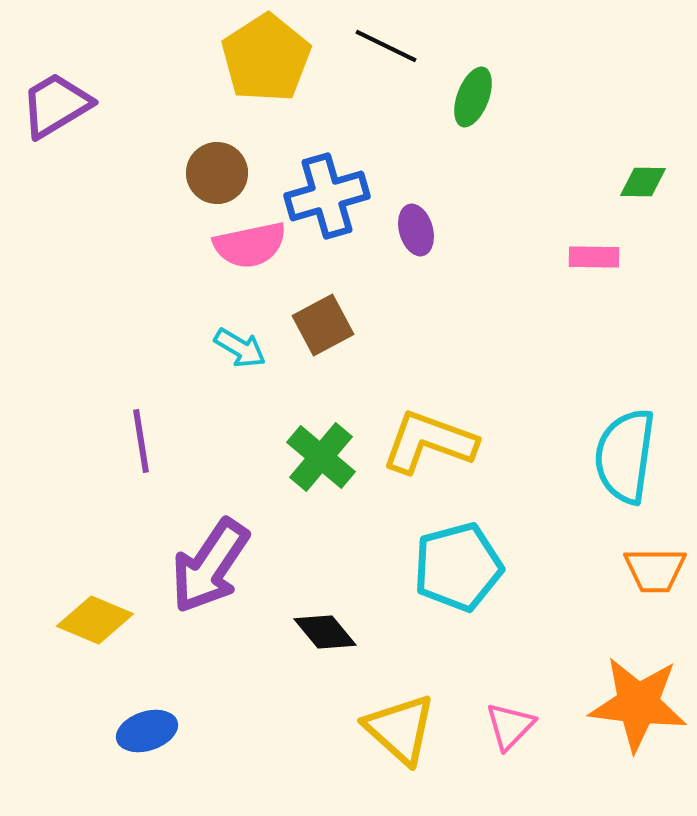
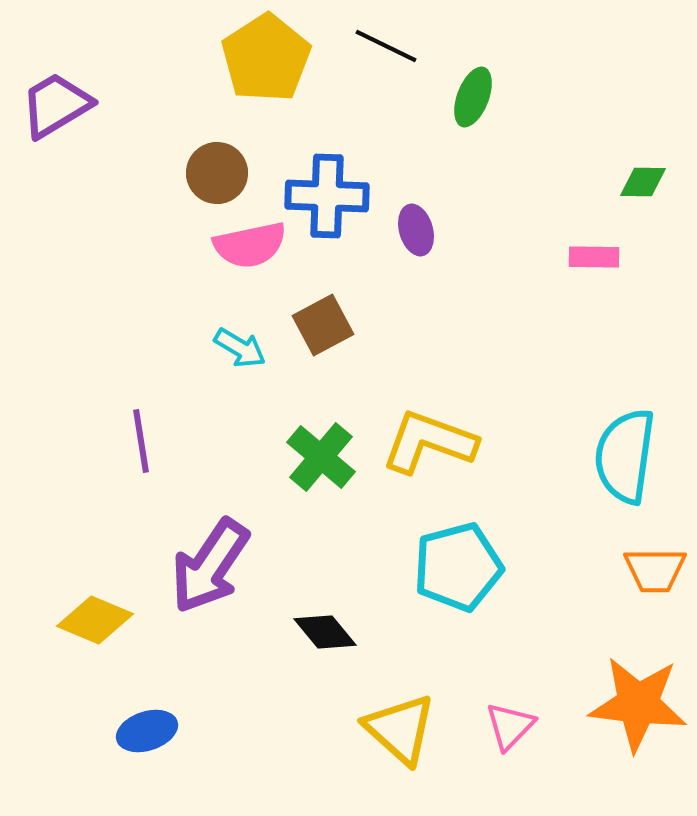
blue cross: rotated 18 degrees clockwise
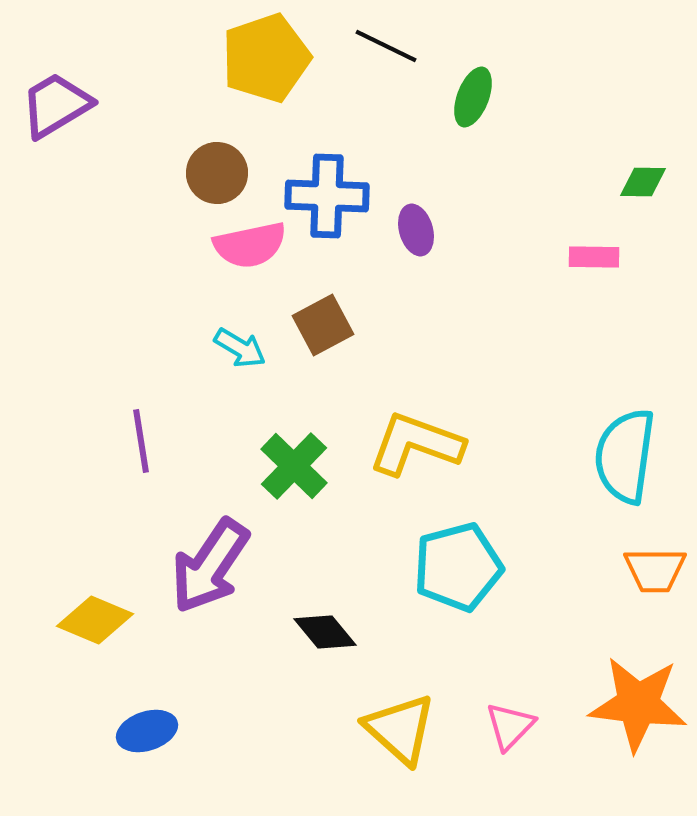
yellow pentagon: rotated 14 degrees clockwise
yellow L-shape: moved 13 px left, 2 px down
green cross: moved 27 px left, 9 px down; rotated 4 degrees clockwise
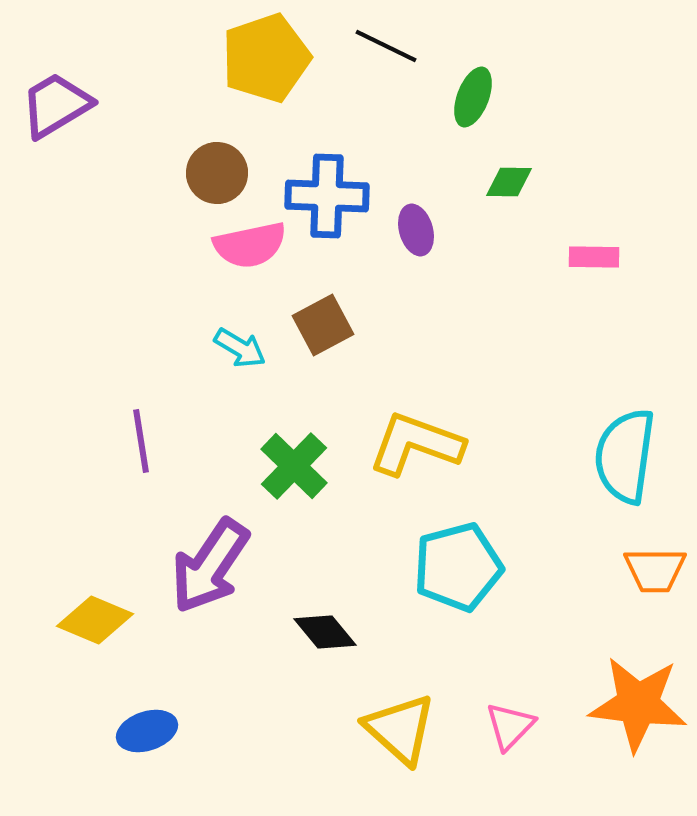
green diamond: moved 134 px left
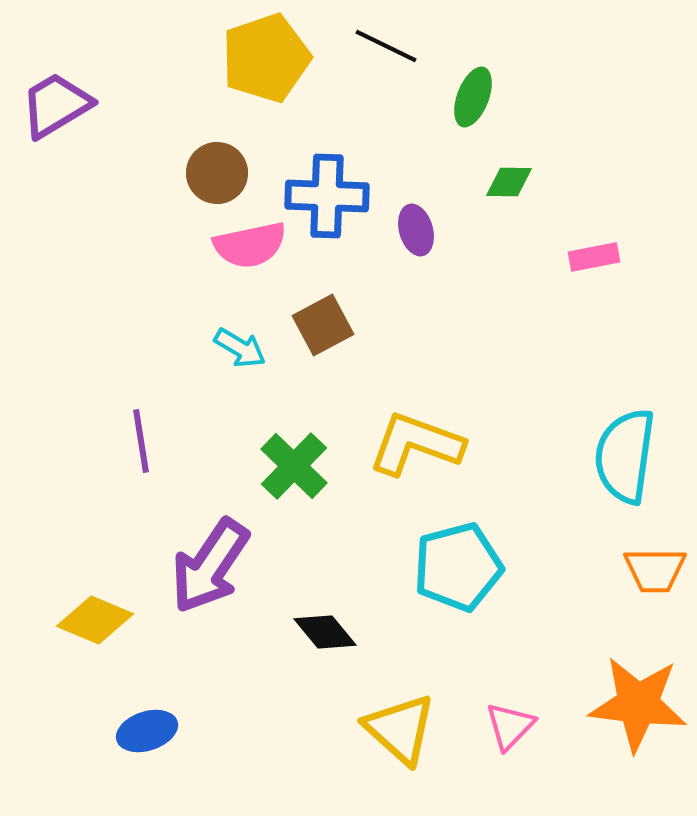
pink rectangle: rotated 12 degrees counterclockwise
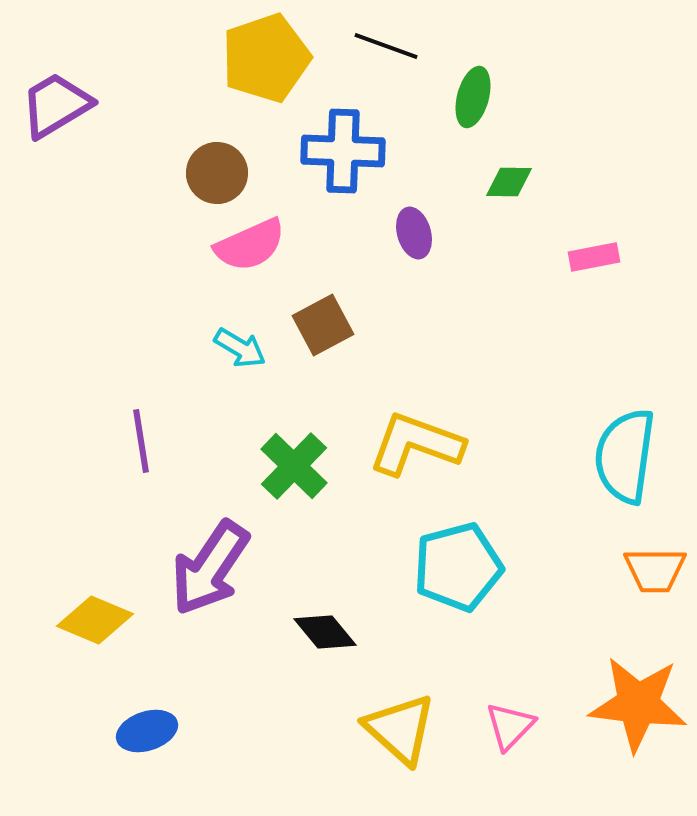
black line: rotated 6 degrees counterclockwise
green ellipse: rotated 6 degrees counterclockwise
blue cross: moved 16 px right, 45 px up
purple ellipse: moved 2 px left, 3 px down
pink semicircle: rotated 12 degrees counterclockwise
purple arrow: moved 2 px down
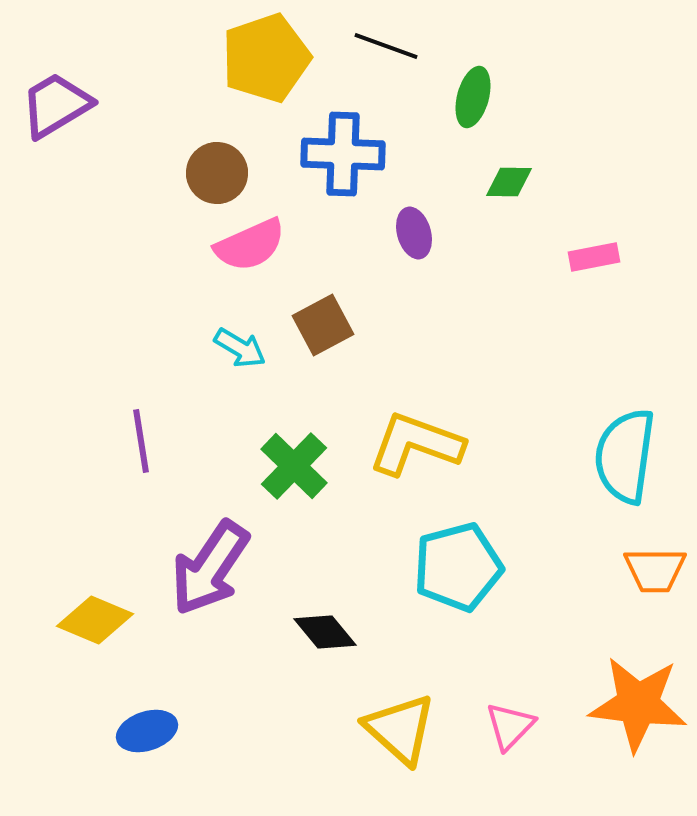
blue cross: moved 3 px down
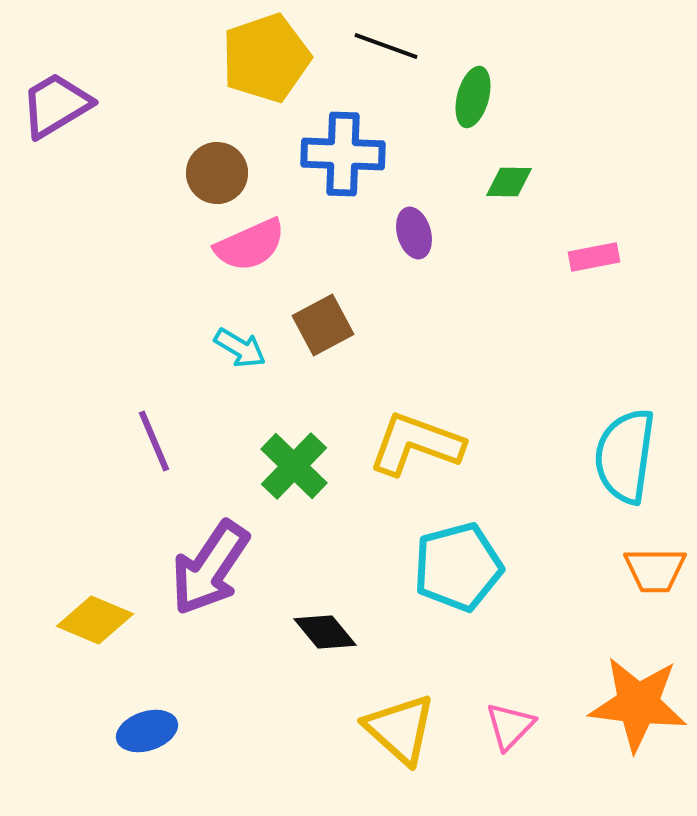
purple line: moved 13 px right; rotated 14 degrees counterclockwise
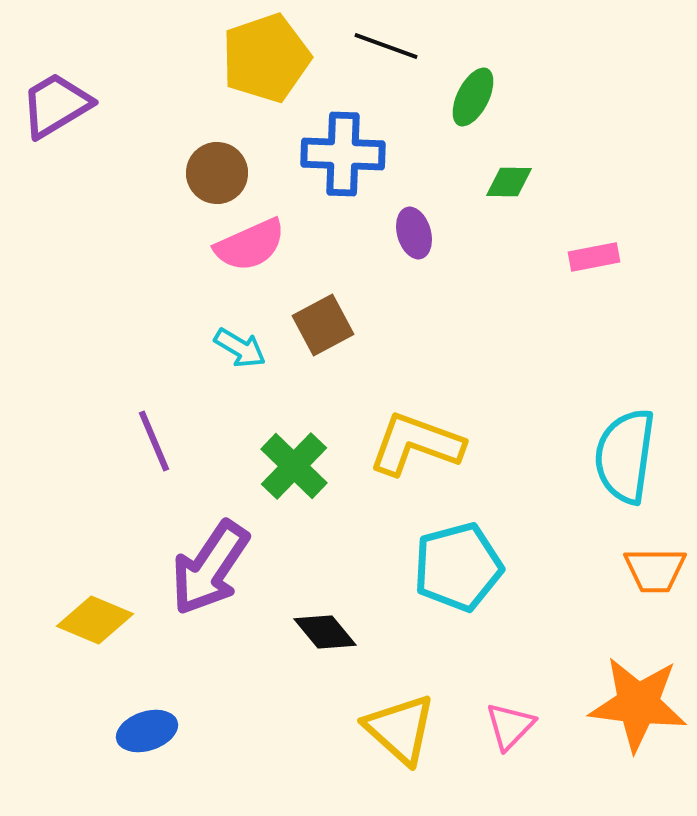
green ellipse: rotated 12 degrees clockwise
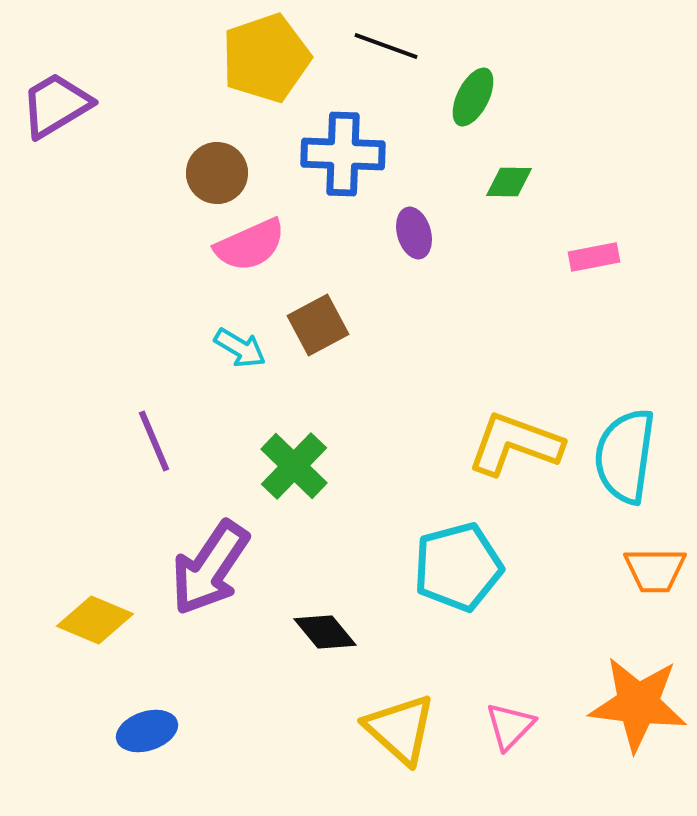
brown square: moved 5 px left
yellow L-shape: moved 99 px right
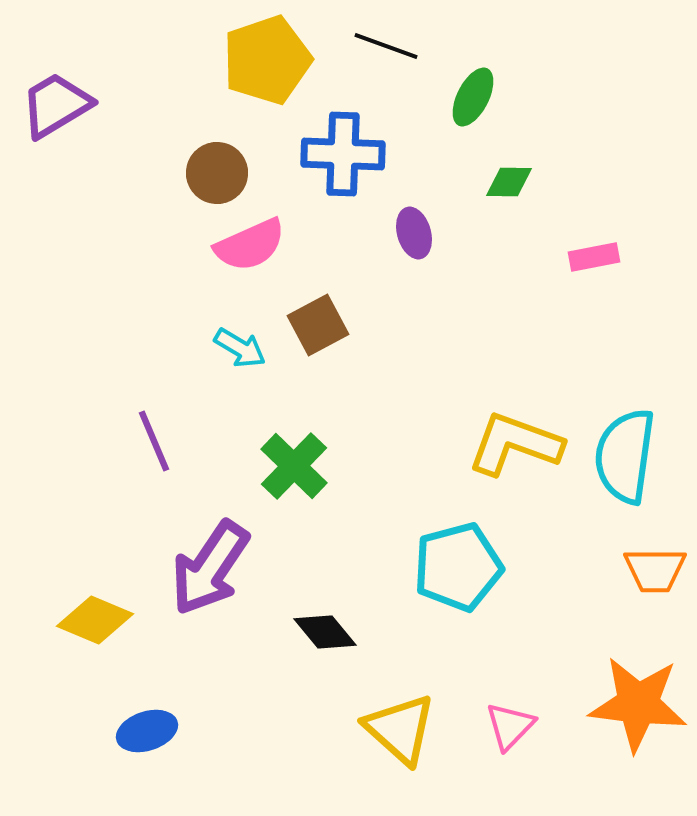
yellow pentagon: moved 1 px right, 2 px down
